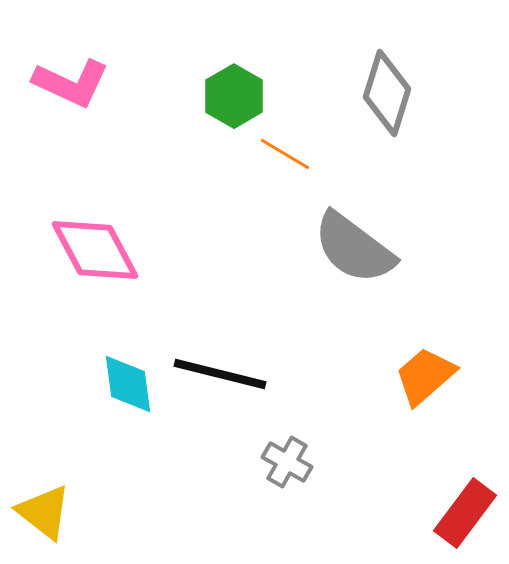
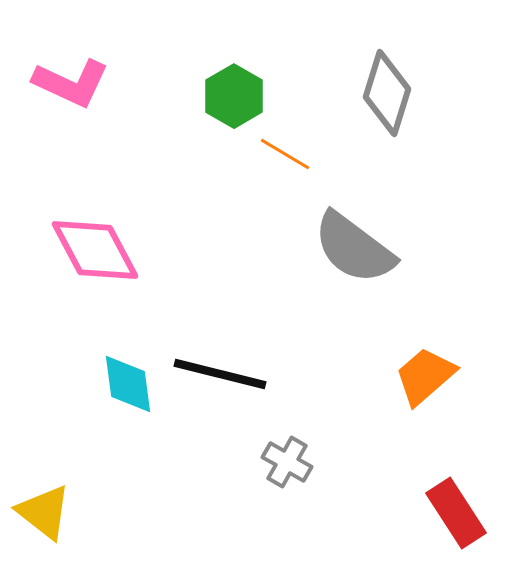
red rectangle: moved 9 px left; rotated 70 degrees counterclockwise
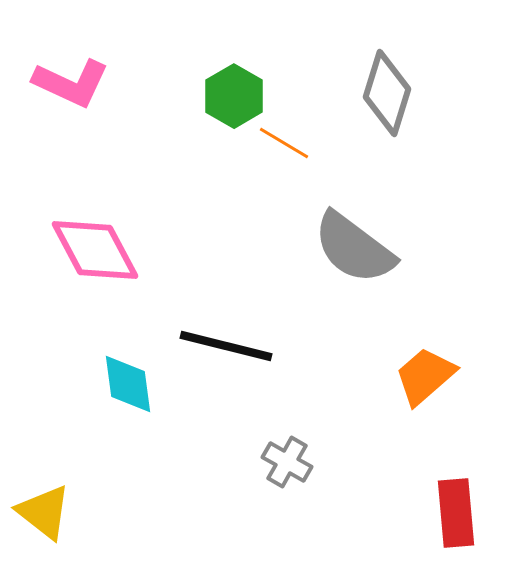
orange line: moved 1 px left, 11 px up
black line: moved 6 px right, 28 px up
red rectangle: rotated 28 degrees clockwise
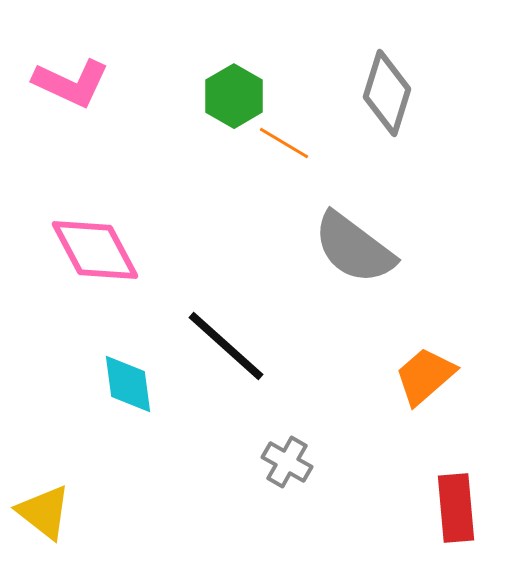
black line: rotated 28 degrees clockwise
red rectangle: moved 5 px up
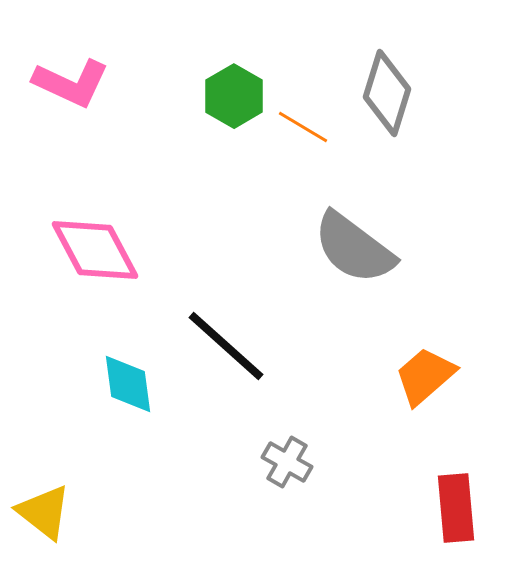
orange line: moved 19 px right, 16 px up
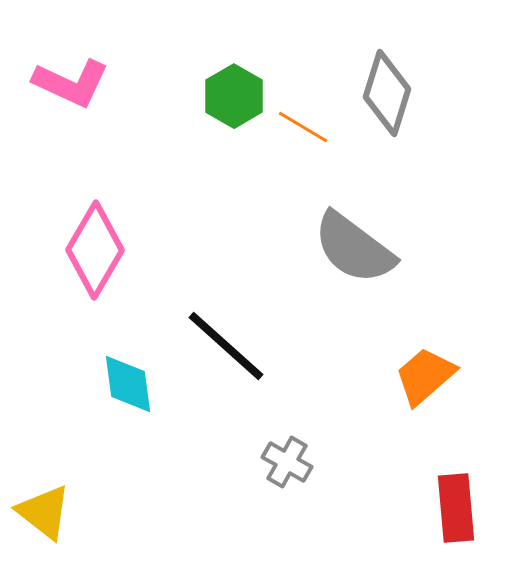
pink diamond: rotated 58 degrees clockwise
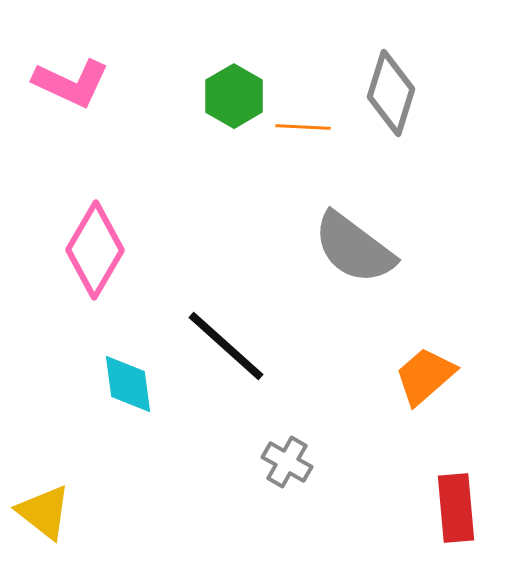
gray diamond: moved 4 px right
orange line: rotated 28 degrees counterclockwise
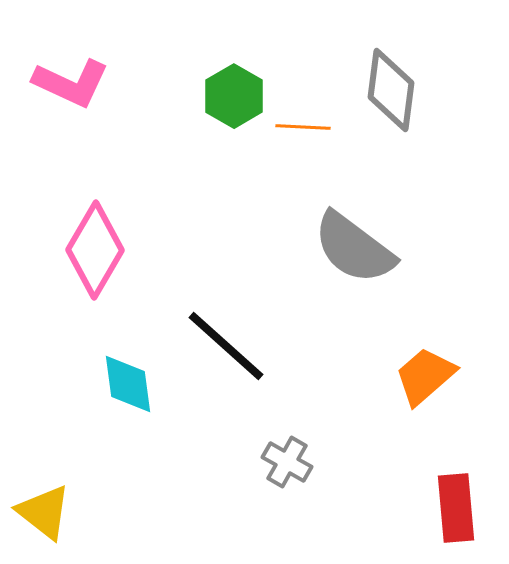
gray diamond: moved 3 px up; rotated 10 degrees counterclockwise
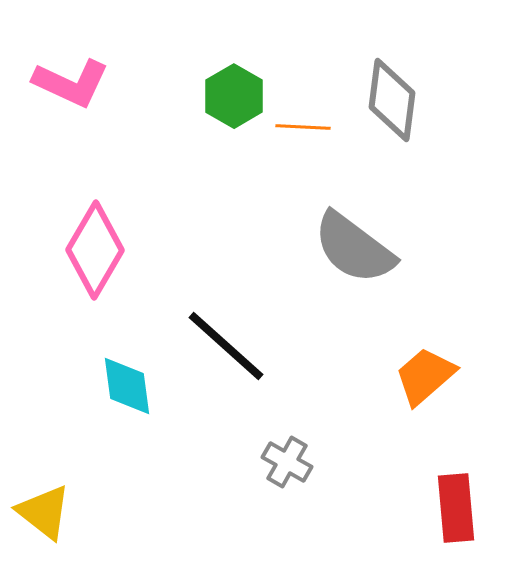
gray diamond: moved 1 px right, 10 px down
cyan diamond: moved 1 px left, 2 px down
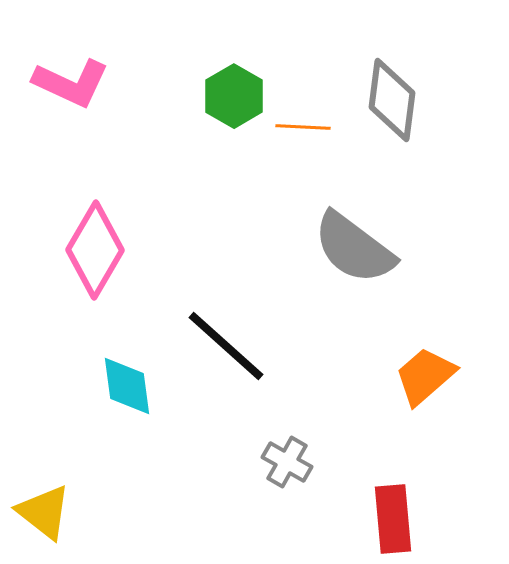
red rectangle: moved 63 px left, 11 px down
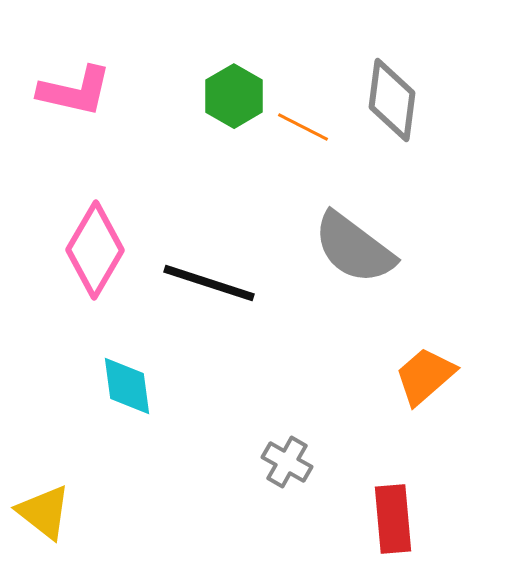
pink L-shape: moved 4 px right, 8 px down; rotated 12 degrees counterclockwise
orange line: rotated 24 degrees clockwise
black line: moved 17 px left, 63 px up; rotated 24 degrees counterclockwise
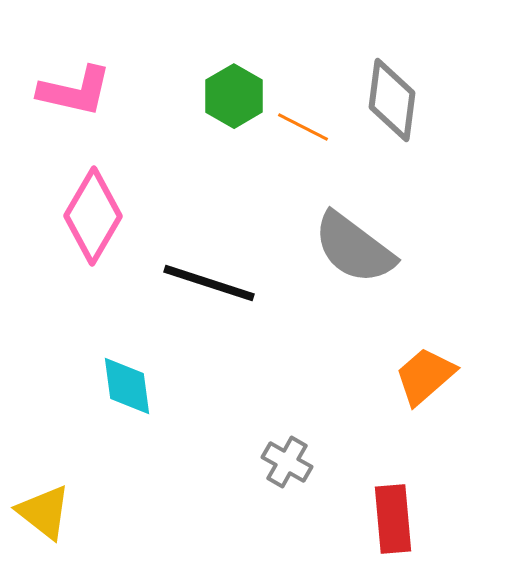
pink diamond: moved 2 px left, 34 px up
